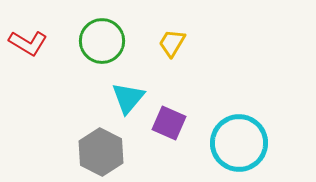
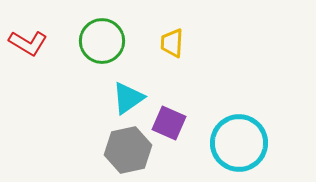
yellow trapezoid: rotated 28 degrees counterclockwise
cyan triangle: rotated 15 degrees clockwise
gray hexagon: moved 27 px right, 2 px up; rotated 21 degrees clockwise
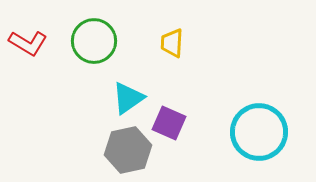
green circle: moved 8 px left
cyan circle: moved 20 px right, 11 px up
